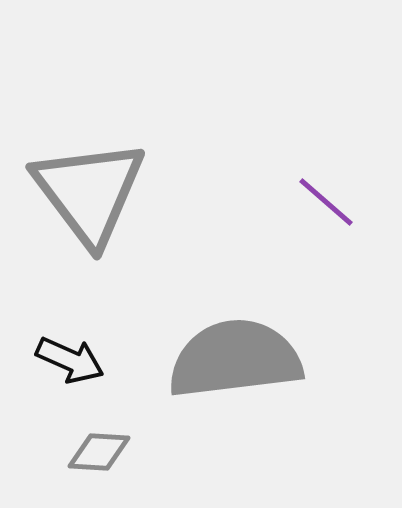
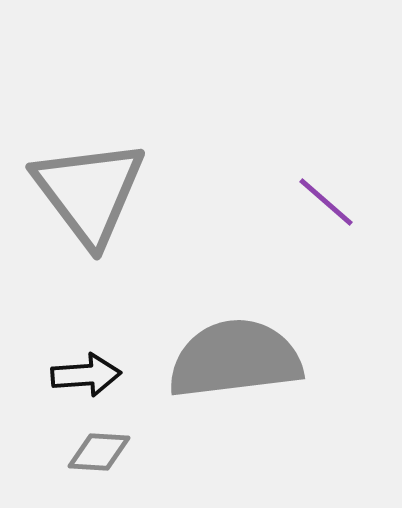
black arrow: moved 16 px right, 15 px down; rotated 28 degrees counterclockwise
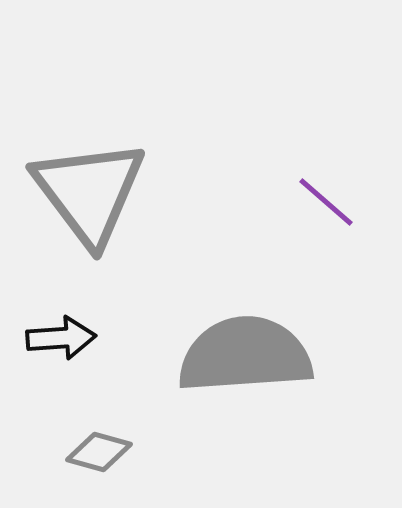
gray semicircle: moved 10 px right, 4 px up; rotated 3 degrees clockwise
black arrow: moved 25 px left, 37 px up
gray diamond: rotated 12 degrees clockwise
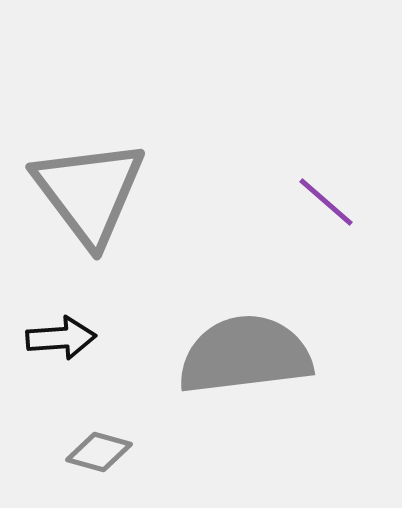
gray semicircle: rotated 3 degrees counterclockwise
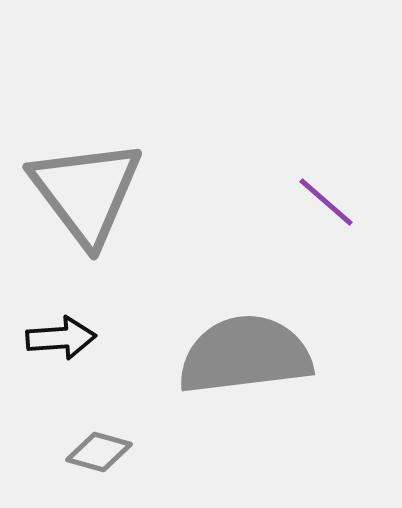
gray triangle: moved 3 px left
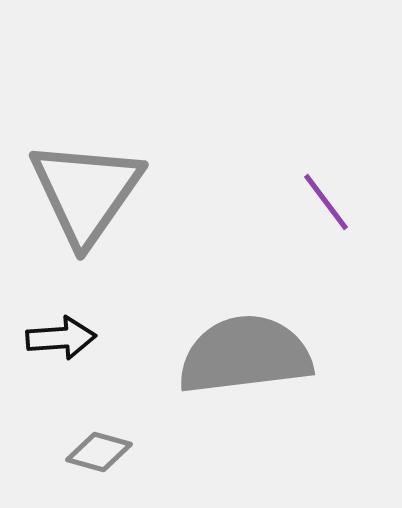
gray triangle: rotated 12 degrees clockwise
purple line: rotated 12 degrees clockwise
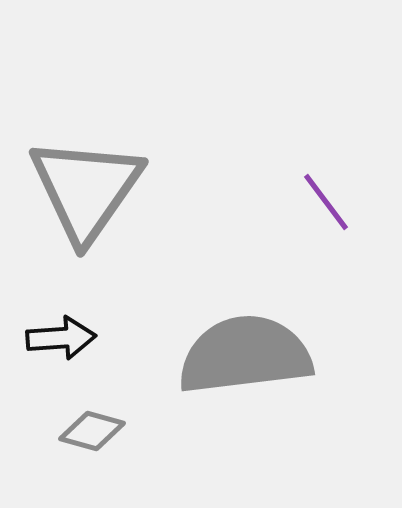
gray triangle: moved 3 px up
gray diamond: moved 7 px left, 21 px up
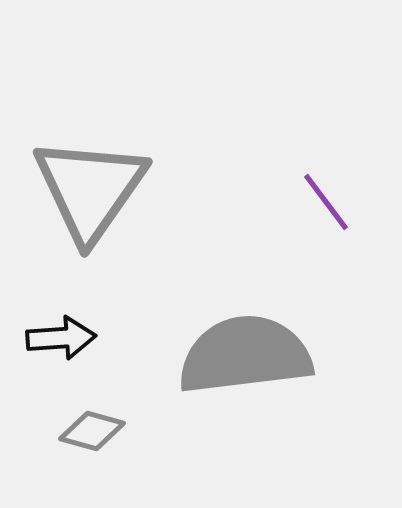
gray triangle: moved 4 px right
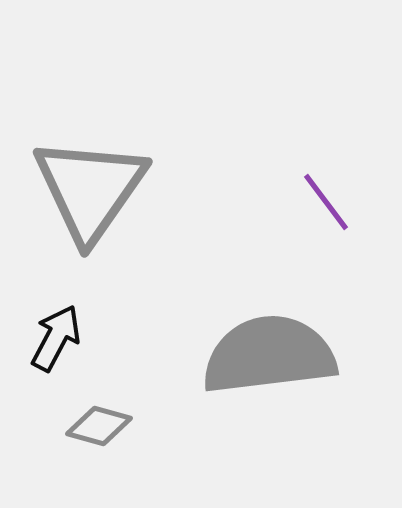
black arrow: moved 5 px left; rotated 58 degrees counterclockwise
gray semicircle: moved 24 px right
gray diamond: moved 7 px right, 5 px up
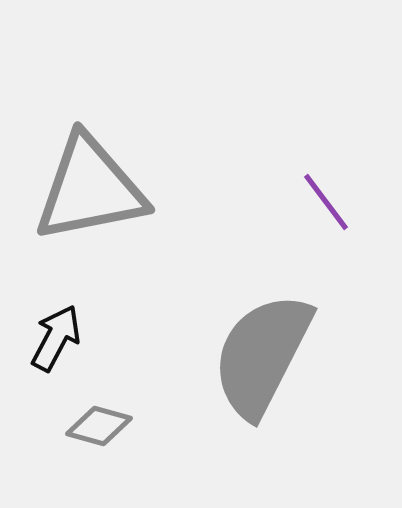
gray triangle: rotated 44 degrees clockwise
gray semicircle: moved 7 px left; rotated 56 degrees counterclockwise
